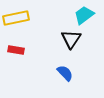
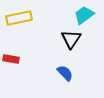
yellow rectangle: moved 3 px right
red rectangle: moved 5 px left, 9 px down
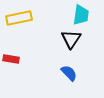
cyan trapezoid: moved 3 px left; rotated 135 degrees clockwise
blue semicircle: moved 4 px right
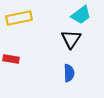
cyan trapezoid: rotated 45 degrees clockwise
blue semicircle: rotated 42 degrees clockwise
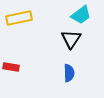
red rectangle: moved 8 px down
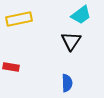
yellow rectangle: moved 1 px down
black triangle: moved 2 px down
blue semicircle: moved 2 px left, 10 px down
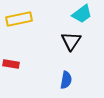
cyan trapezoid: moved 1 px right, 1 px up
red rectangle: moved 3 px up
blue semicircle: moved 1 px left, 3 px up; rotated 12 degrees clockwise
